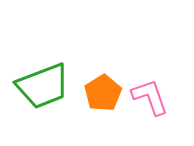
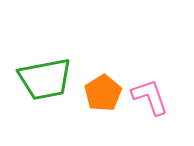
green trapezoid: moved 2 px right, 7 px up; rotated 10 degrees clockwise
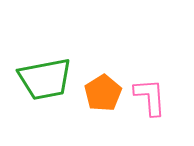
pink L-shape: rotated 15 degrees clockwise
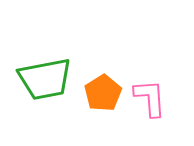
pink L-shape: moved 1 px down
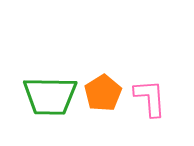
green trapezoid: moved 5 px right, 17 px down; rotated 12 degrees clockwise
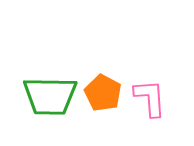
orange pentagon: rotated 12 degrees counterclockwise
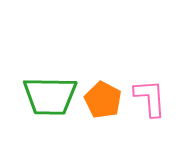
orange pentagon: moved 7 px down
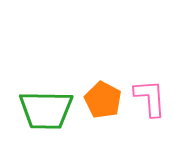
green trapezoid: moved 4 px left, 14 px down
